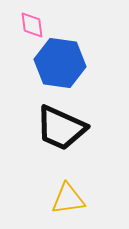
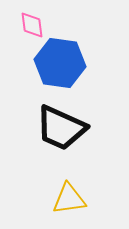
yellow triangle: moved 1 px right
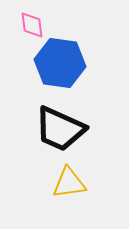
black trapezoid: moved 1 px left, 1 px down
yellow triangle: moved 16 px up
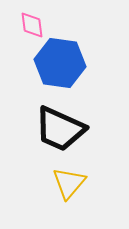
yellow triangle: rotated 42 degrees counterclockwise
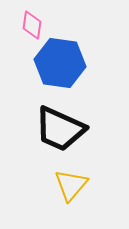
pink diamond: rotated 16 degrees clockwise
yellow triangle: moved 2 px right, 2 px down
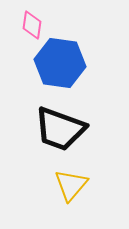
black trapezoid: rotated 4 degrees counterclockwise
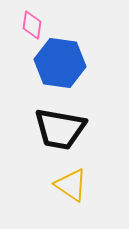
black trapezoid: rotated 10 degrees counterclockwise
yellow triangle: rotated 36 degrees counterclockwise
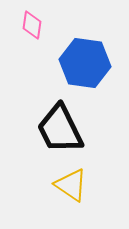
blue hexagon: moved 25 px right
black trapezoid: rotated 54 degrees clockwise
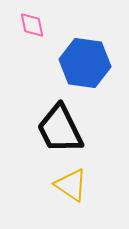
pink diamond: rotated 20 degrees counterclockwise
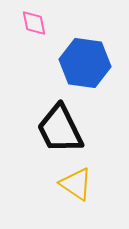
pink diamond: moved 2 px right, 2 px up
yellow triangle: moved 5 px right, 1 px up
